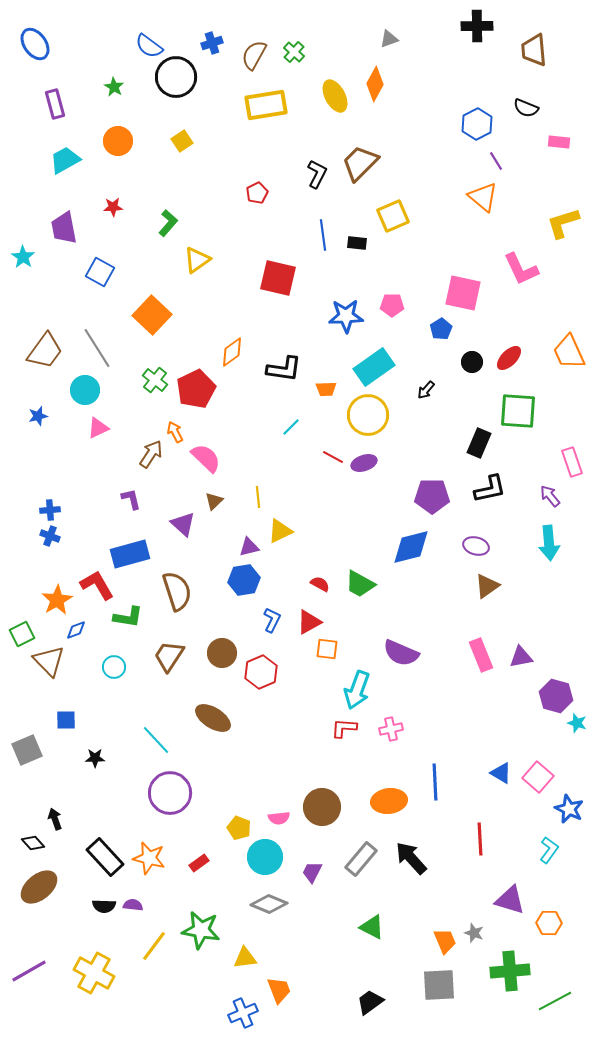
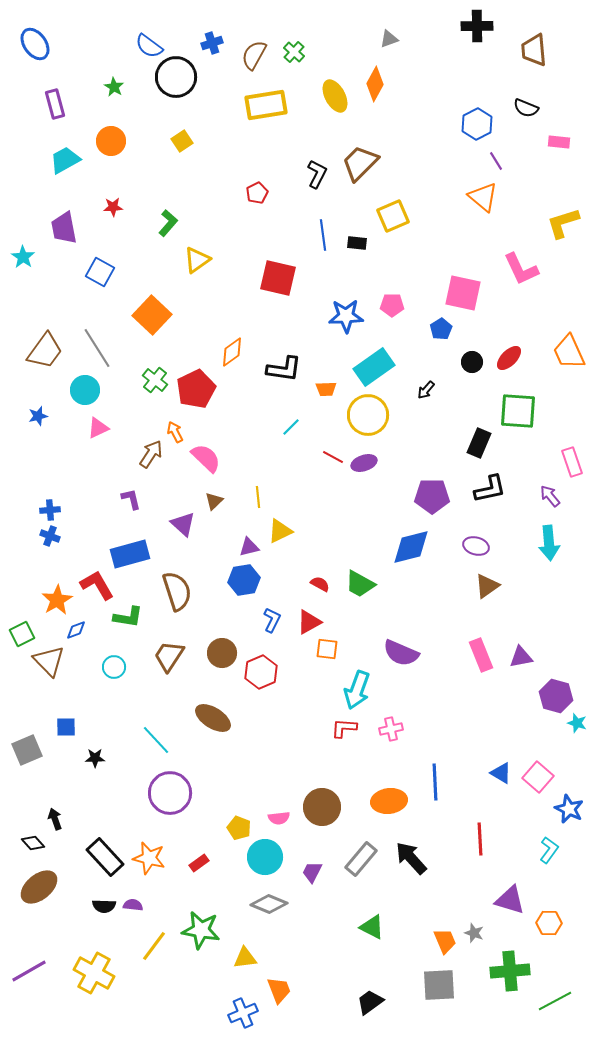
orange circle at (118, 141): moved 7 px left
blue square at (66, 720): moved 7 px down
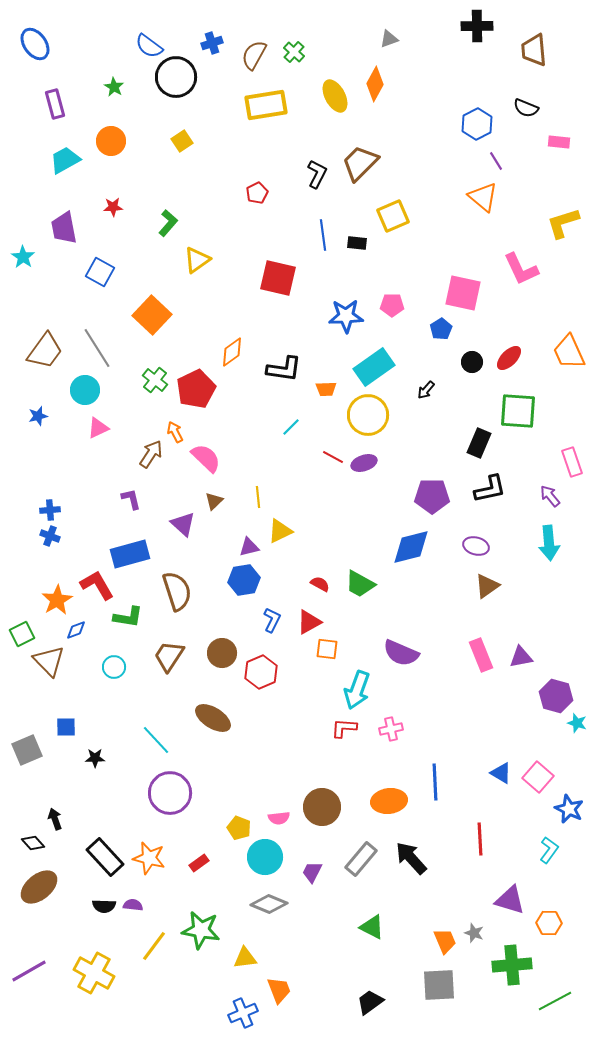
green cross at (510, 971): moved 2 px right, 6 px up
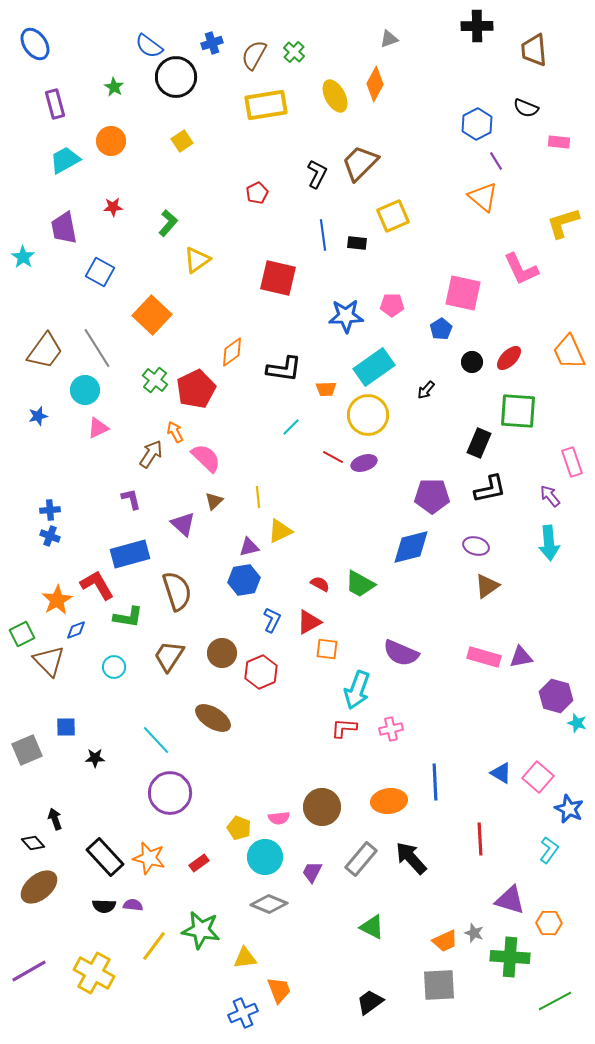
pink rectangle at (481, 655): moved 3 px right, 2 px down; rotated 52 degrees counterclockwise
orange trapezoid at (445, 941): rotated 88 degrees clockwise
green cross at (512, 965): moved 2 px left, 8 px up; rotated 9 degrees clockwise
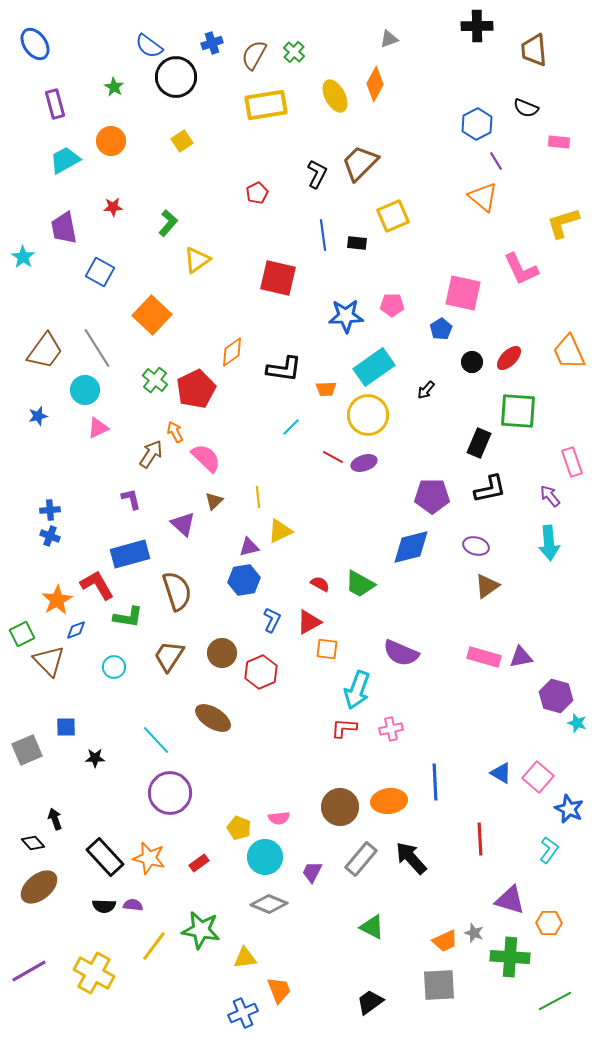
brown circle at (322, 807): moved 18 px right
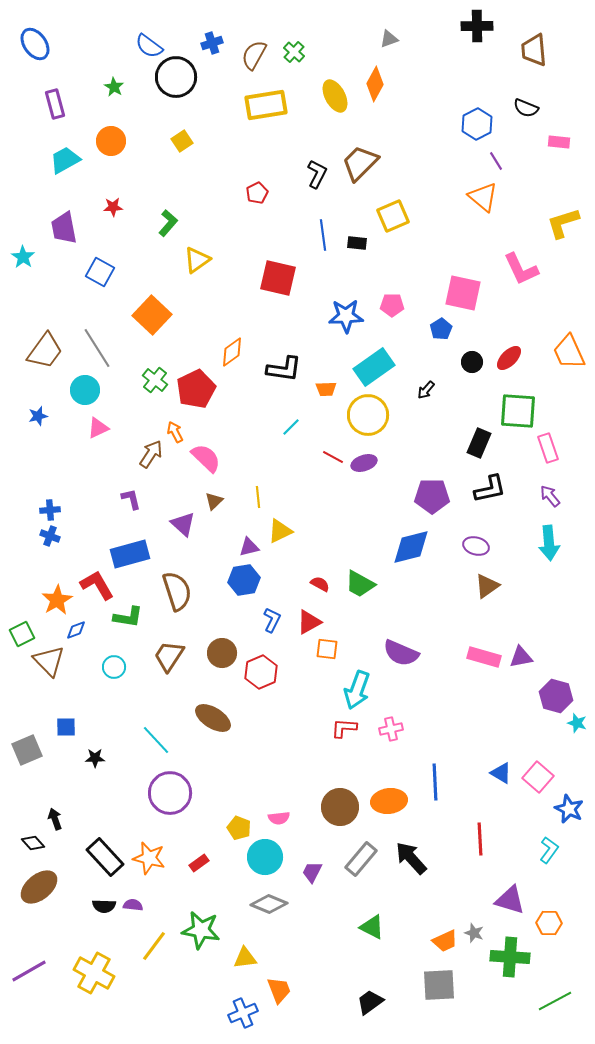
pink rectangle at (572, 462): moved 24 px left, 14 px up
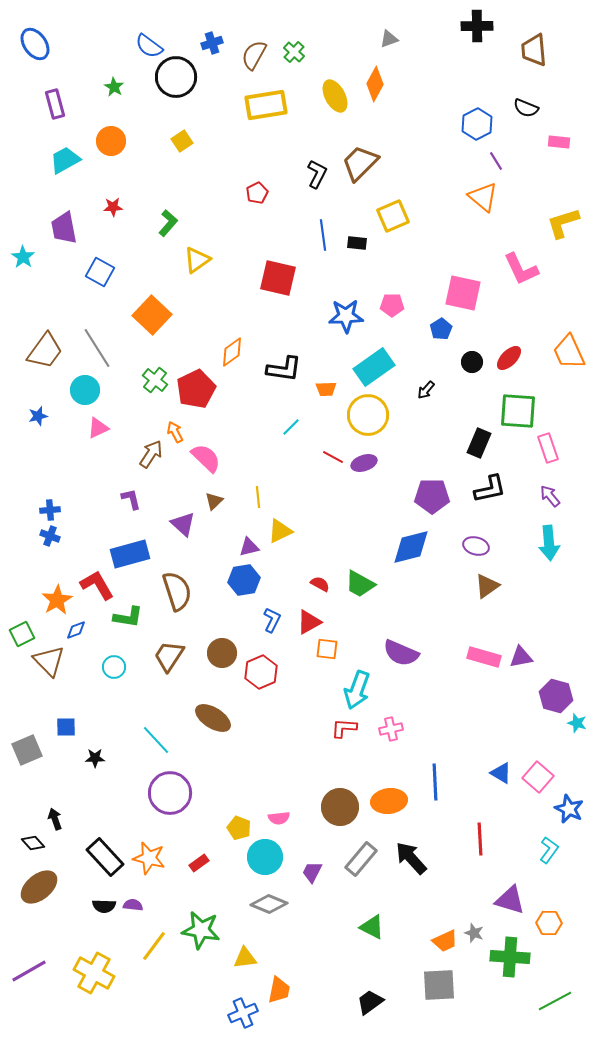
orange trapezoid at (279, 990): rotated 32 degrees clockwise
